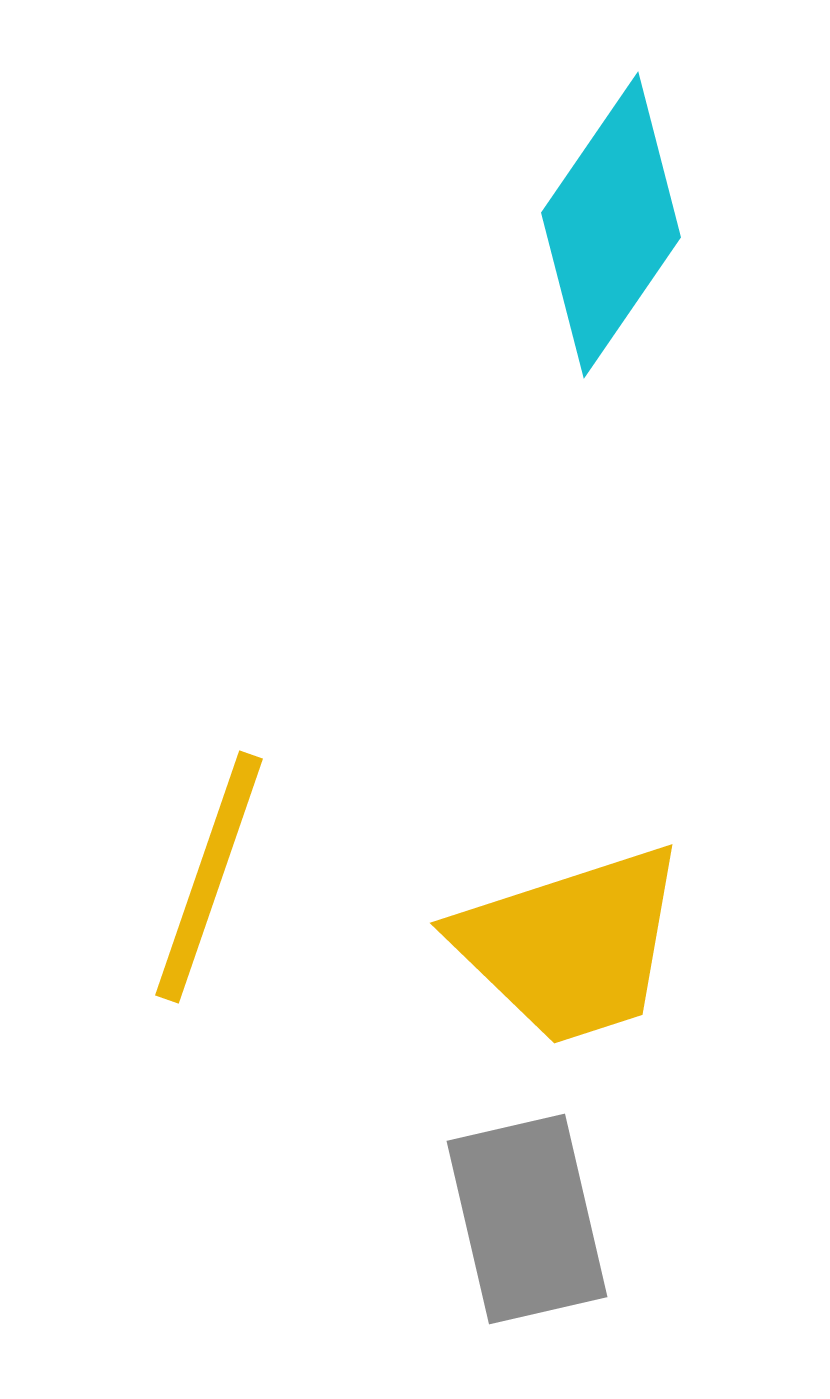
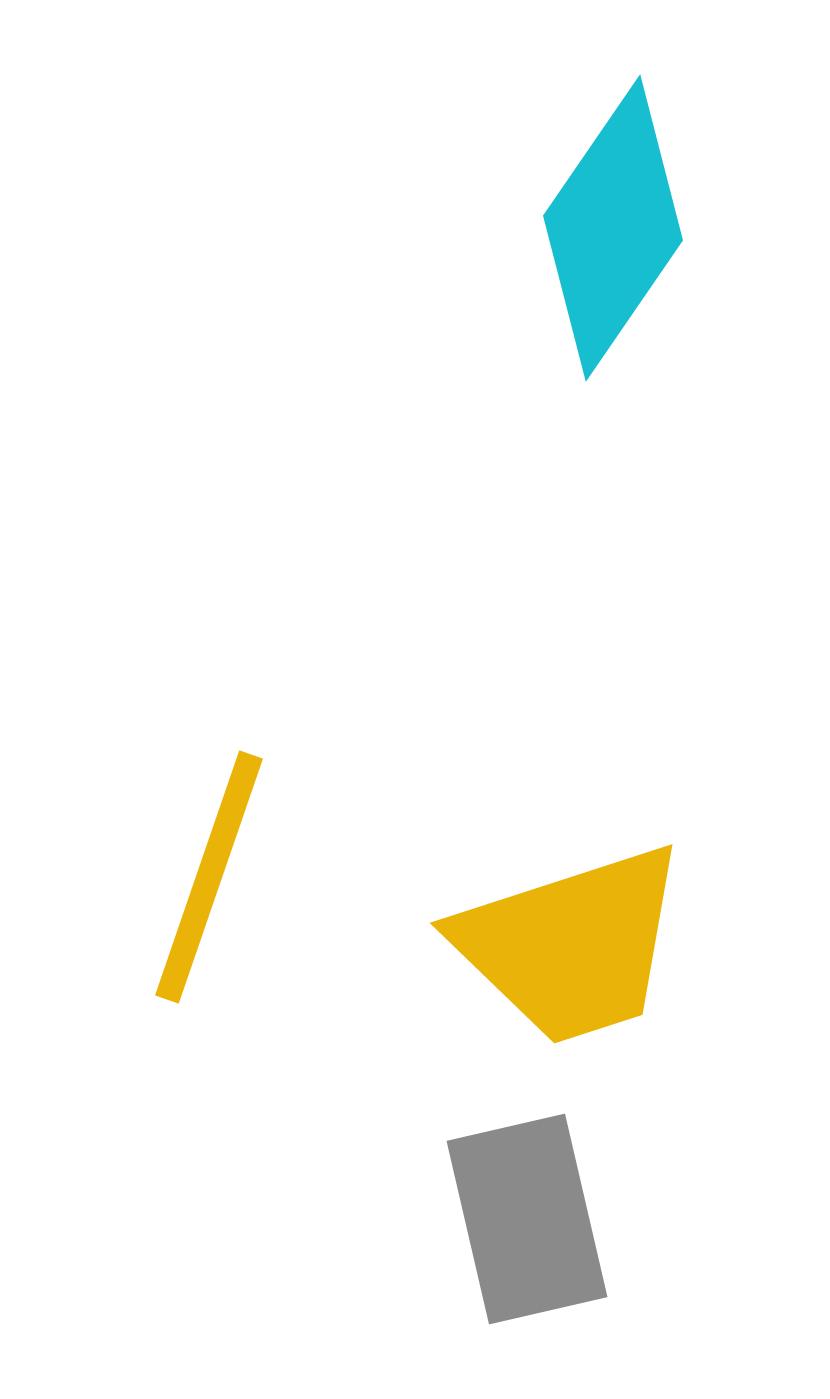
cyan diamond: moved 2 px right, 3 px down
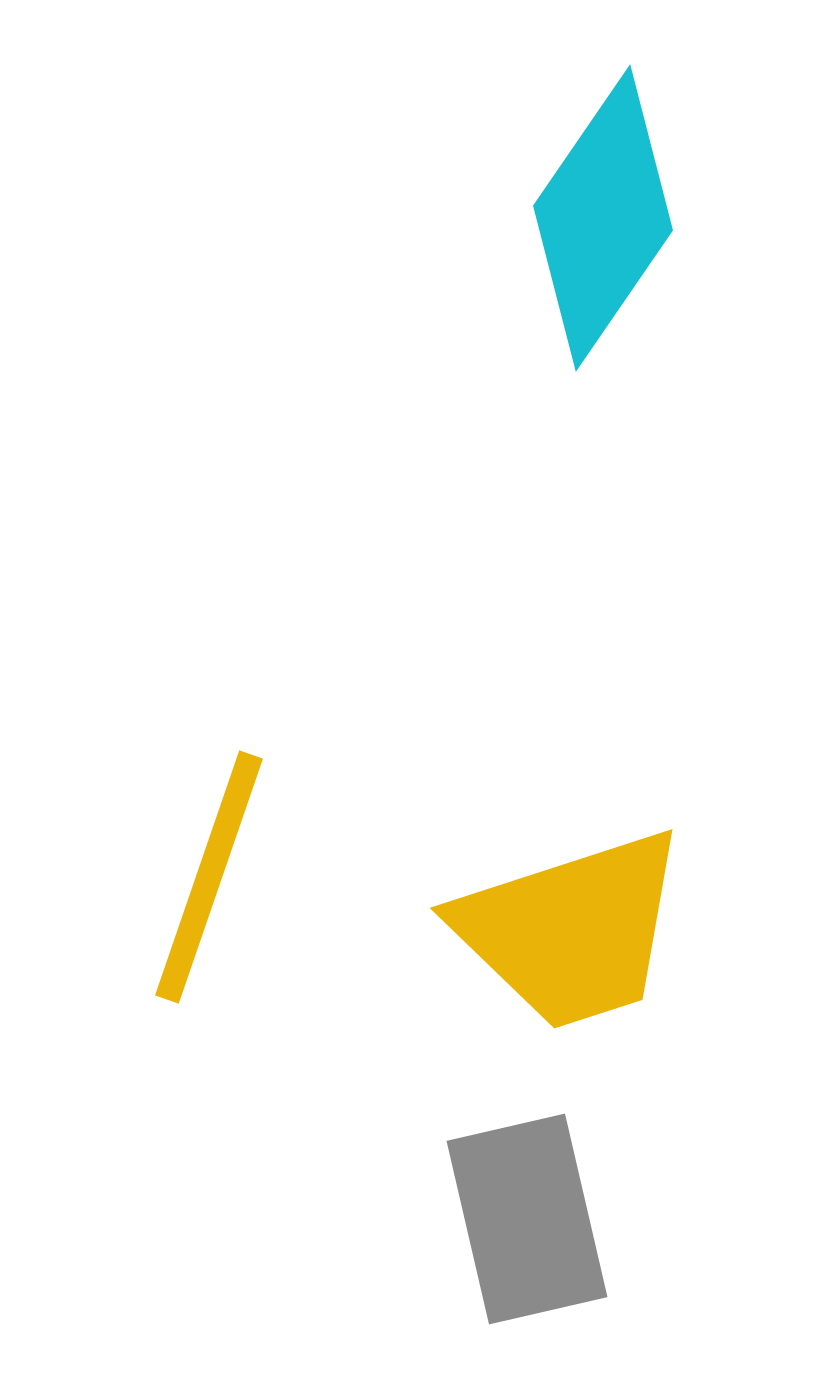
cyan diamond: moved 10 px left, 10 px up
yellow trapezoid: moved 15 px up
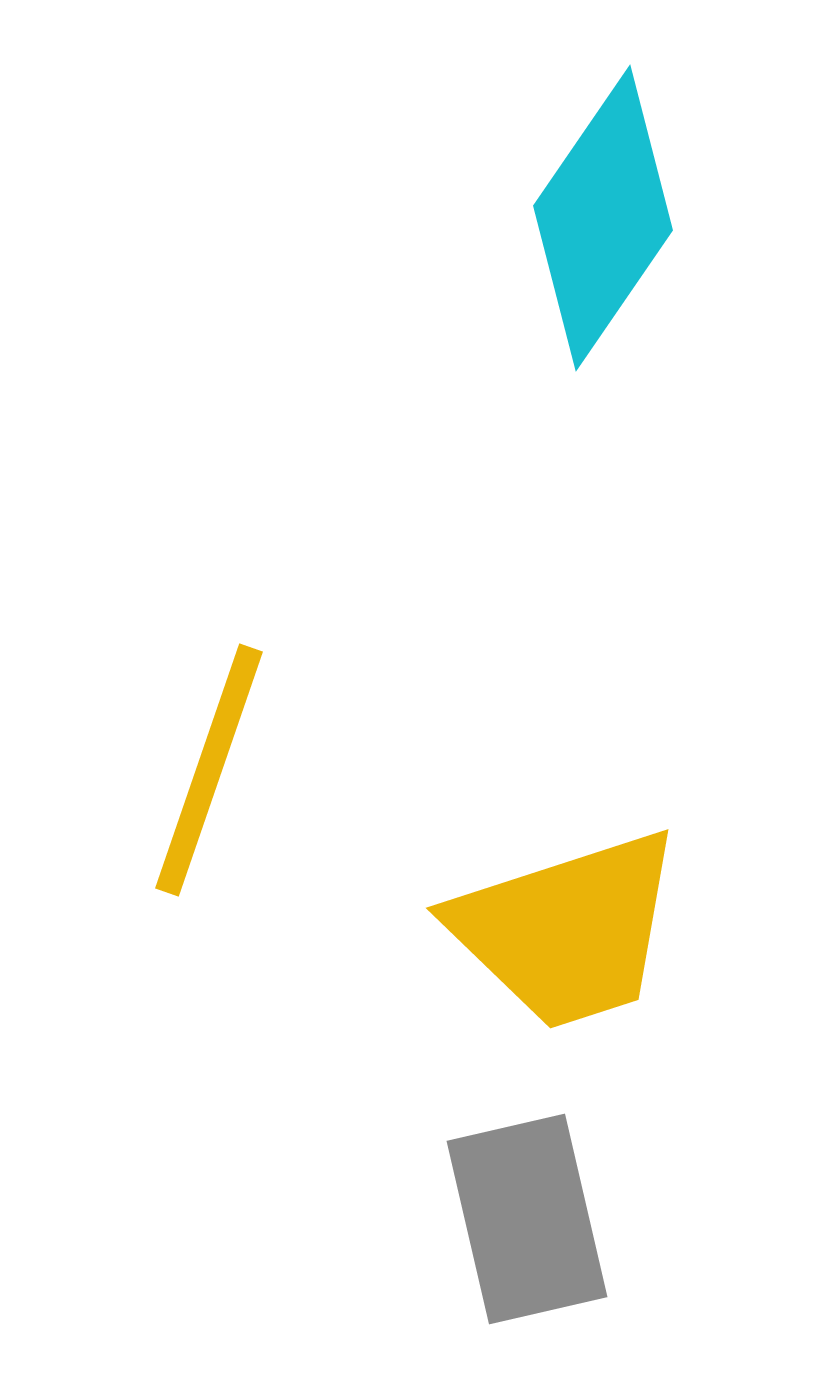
yellow line: moved 107 px up
yellow trapezoid: moved 4 px left
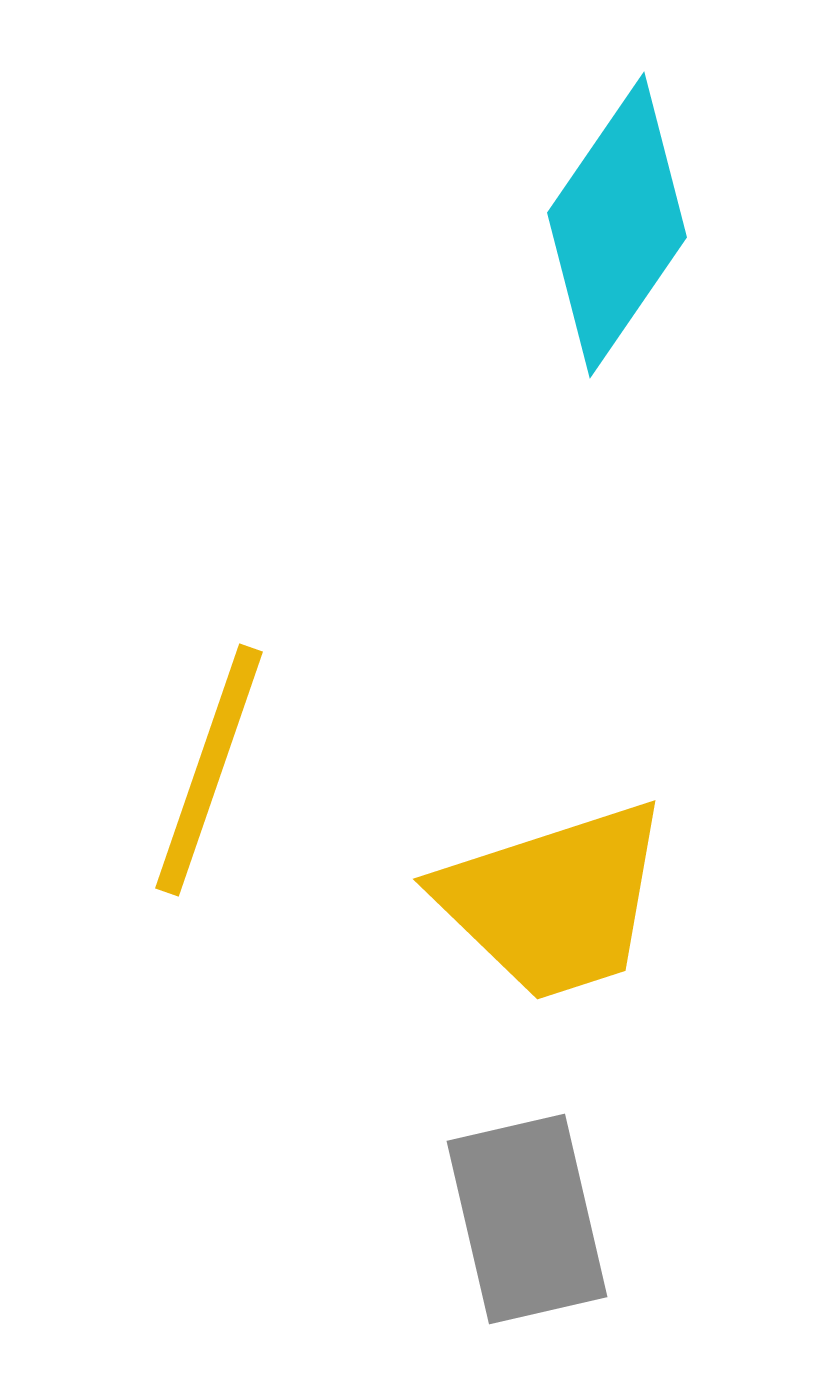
cyan diamond: moved 14 px right, 7 px down
yellow trapezoid: moved 13 px left, 29 px up
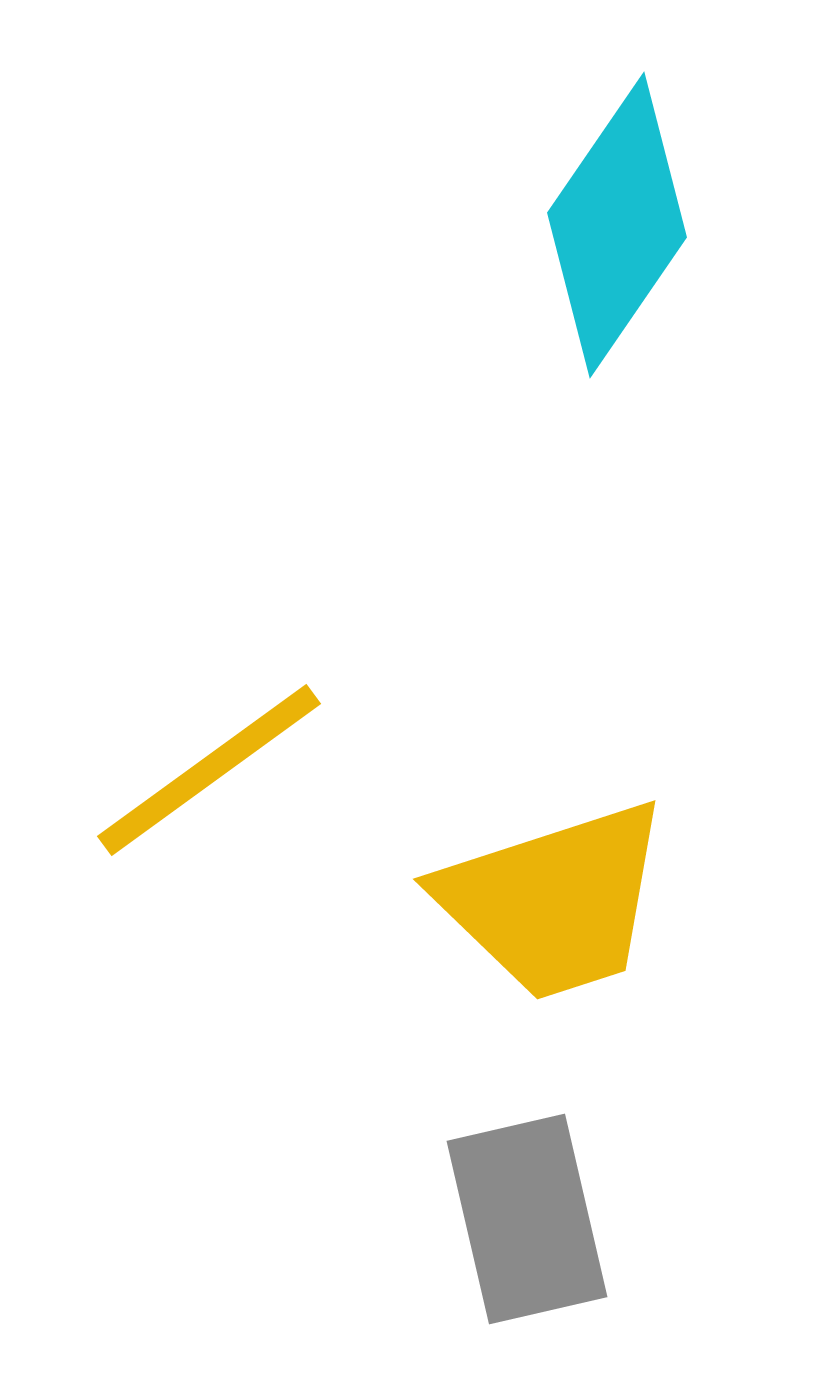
yellow line: rotated 35 degrees clockwise
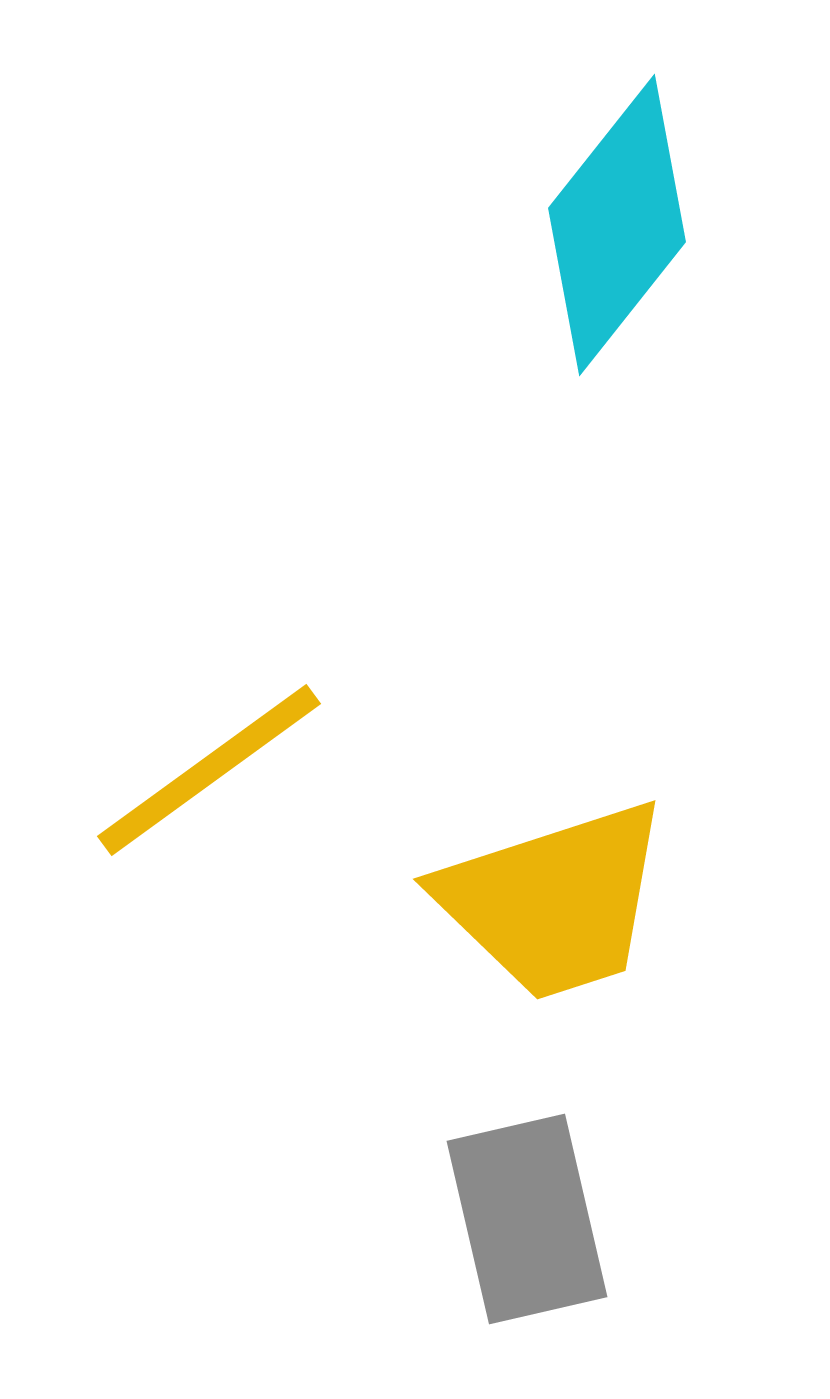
cyan diamond: rotated 4 degrees clockwise
